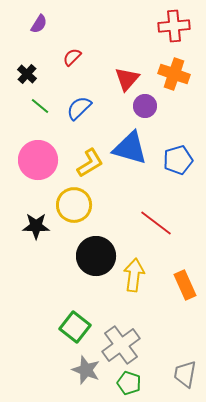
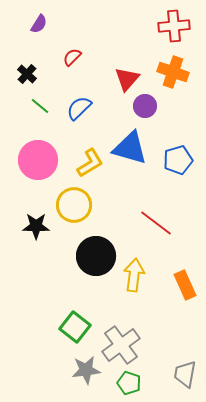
orange cross: moved 1 px left, 2 px up
gray star: rotated 28 degrees counterclockwise
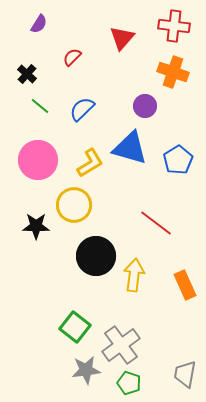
red cross: rotated 12 degrees clockwise
red triangle: moved 5 px left, 41 px up
blue semicircle: moved 3 px right, 1 px down
blue pentagon: rotated 16 degrees counterclockwise
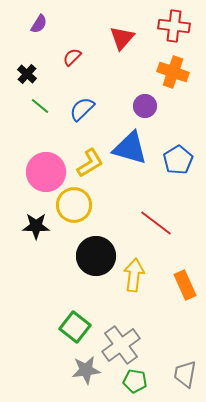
pink circle: moved 8 px right, 12 px down
green pentagon: moved 6 px right, 2 px up; rotated 10 degrees counterclockwise
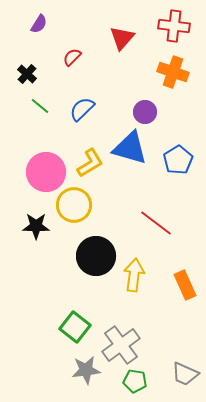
purple circle: moved 6 px down
gray trapezoid: rotated 76 degrees counterclockwise
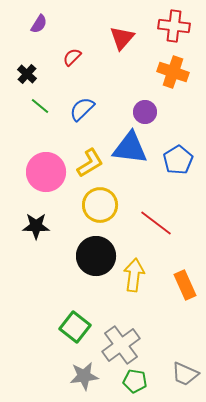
blue triangle: rotated 9 degrees counterclockwise
yellow circle: moved 26 px right
gray star: moved 2 px left, 6 px down
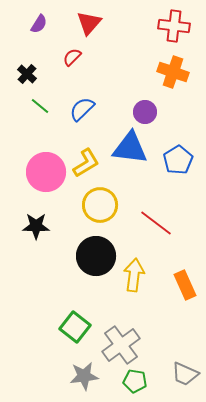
red triangle: moved 33 px left, 15 px up
yellow L-shape: moved 4 px left
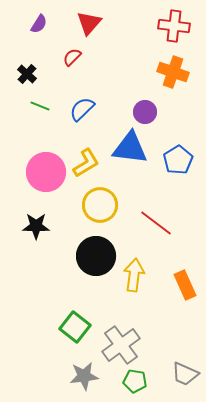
green line: rotated 18 degrees counterclockwise
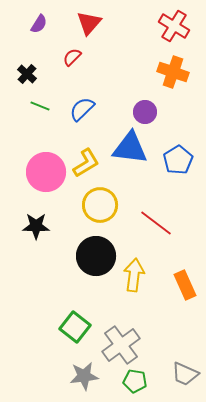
red cross: rotated 24 degrees clockwise
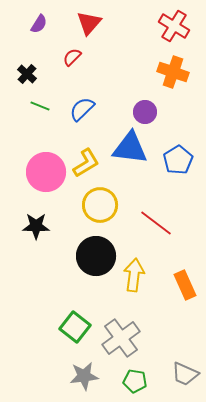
gray cross: moved 7 px up
